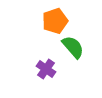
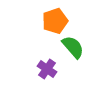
purple cross: moved 1 px right
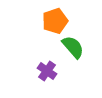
purple cross: moved 2 px down
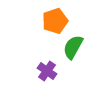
green semicircle: rotated 110 degrees counterclockwise
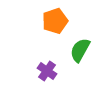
green semicircle: moved 7 px right, 3 px down
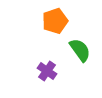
green semicircle: rotated 115 degrees clockwise
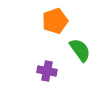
purple cross: rotated 24 degrees counterclockwise
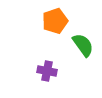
green semicircle: moved 3 px right, 5 px up
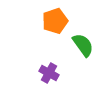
purple cross: moved 2 px right, 2 px down; rotated 18 degrees clockwise
